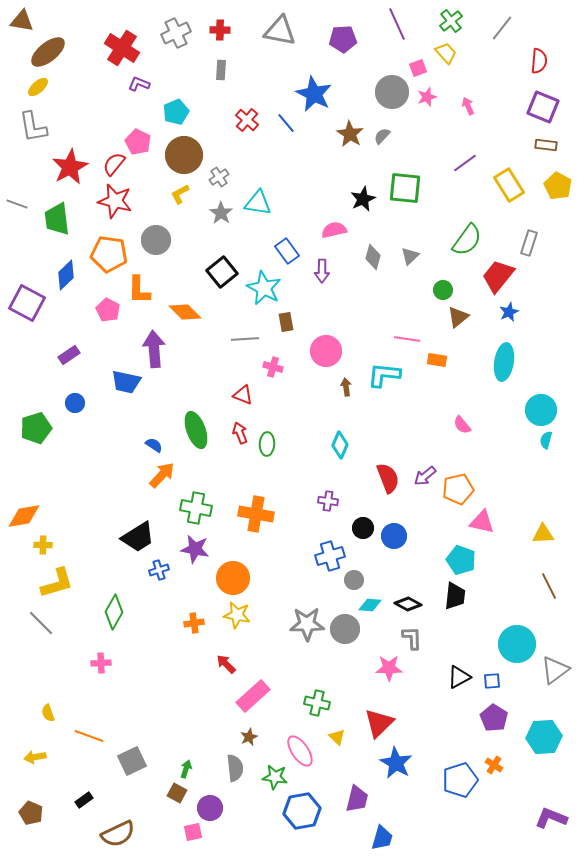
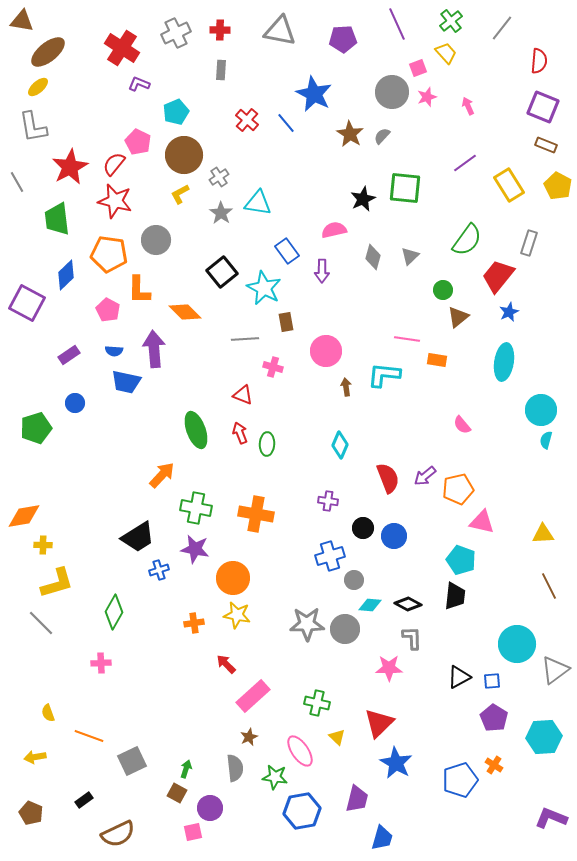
brown rectangle at (546, 145): rotated 15 degrees clockwise
gray line at (17, 204): moved 22 px up; rotated 40 degrees clockwise
blue semicircle at (154, 445): moved 40 px left, 94 px up; rotated 150 degrees clockwise
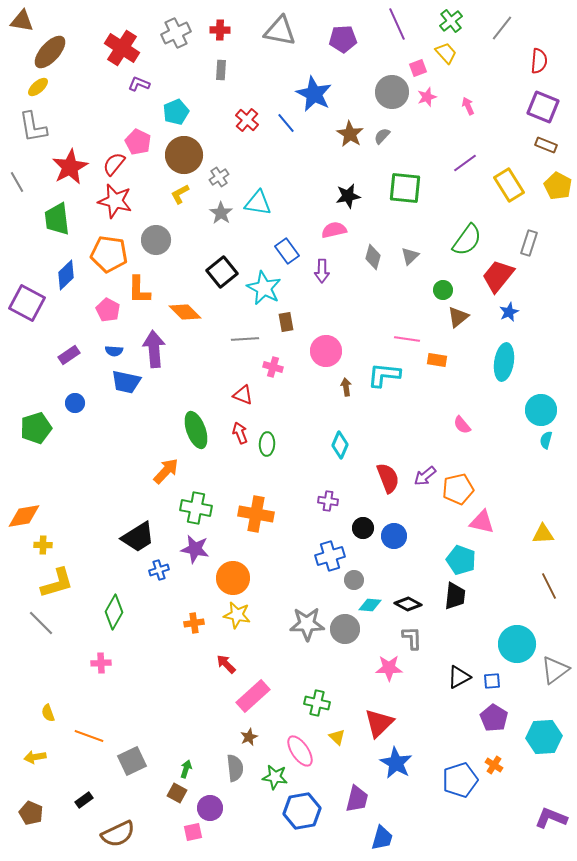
brown ellipse at (48, 52): moved 2 px right; rotated 9 degrees counterclockwise
black star at (363, 199): moved 15 px left, 3 px up; rotated 15 degrees clockwise
orange arrow at (162, 475): moved 4 px right, 4 px up
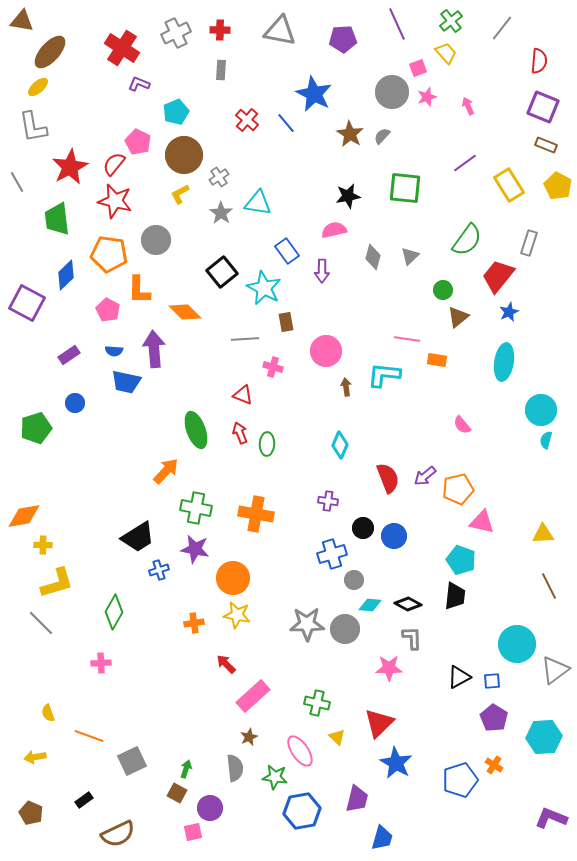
blue cross at (330, 556): moved 2 px right, 2 px up
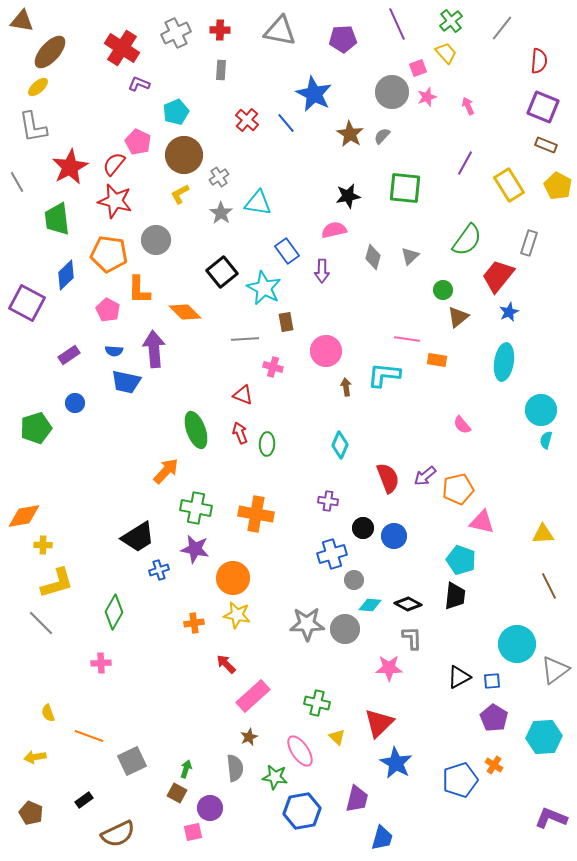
purple line at (465, 163): rotated 25 degrees counterclockwise
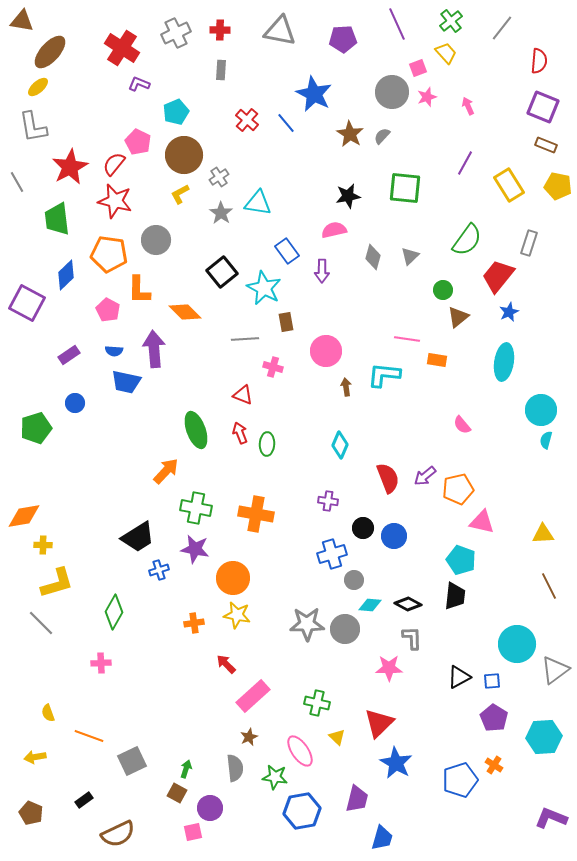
yellow pentagon at (558, 186): rotated 16 degrees counterclockwise
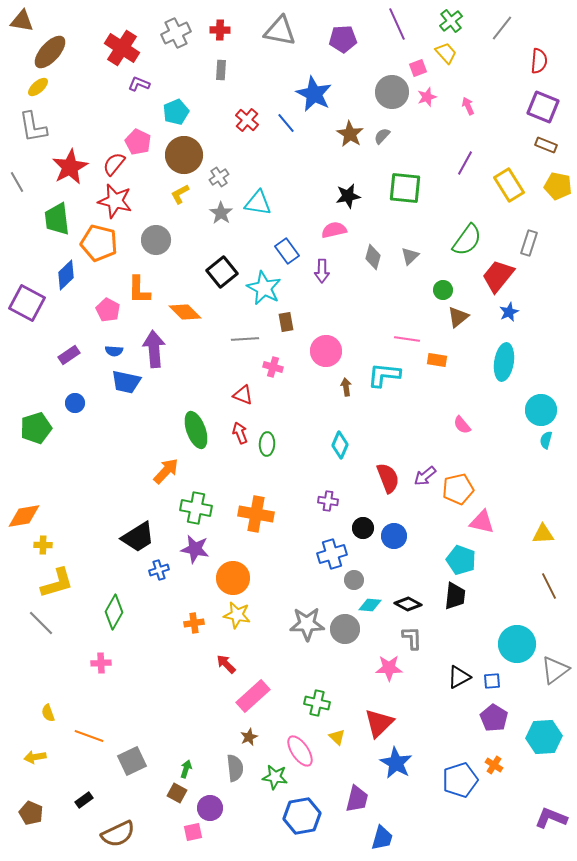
orange pentagon at (109, 254): moved 10 px left, 11 px up; rotated 6 degrees clockwise
blue hexagon at (302, 811): moved 5 px down
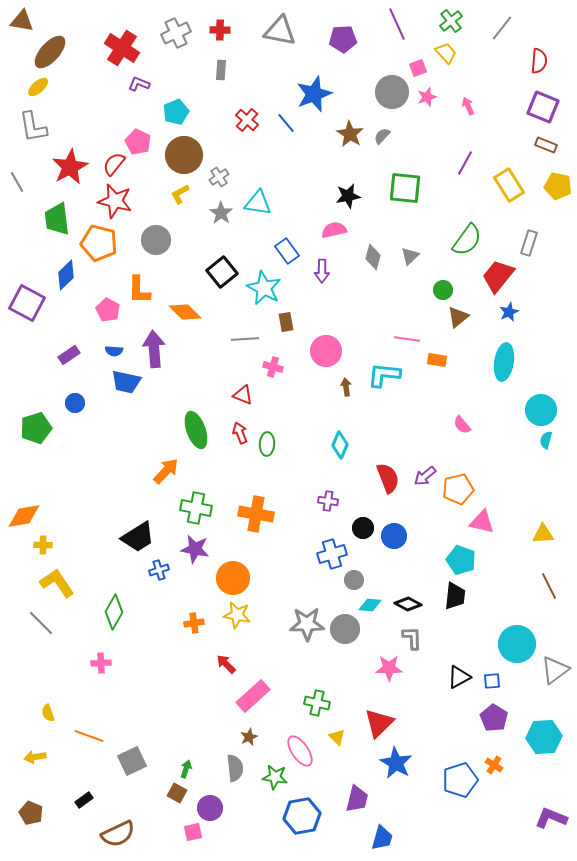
blue star at (314, 94): rotated 24 degrees clockwise
yellow L-shape at (57, 583): rotated 108 degrees counterclockwise
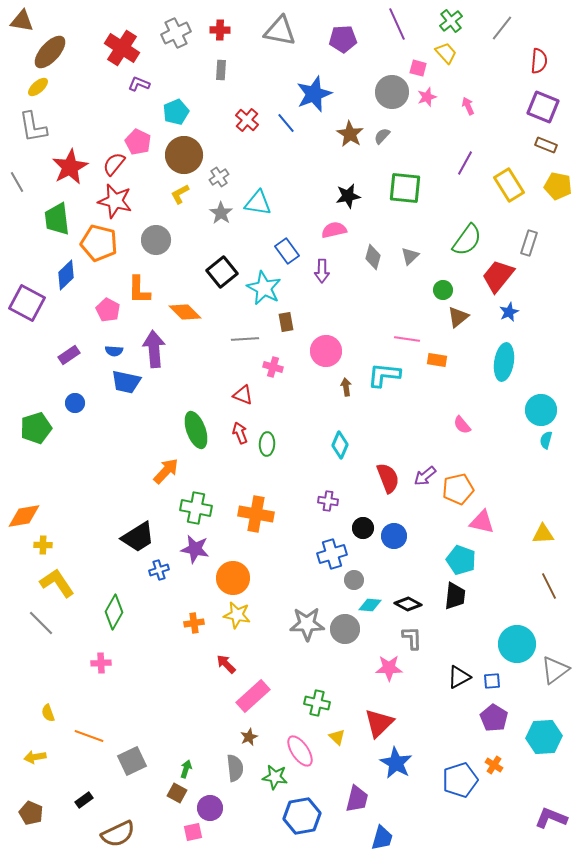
pink square at (418, 68): rotated 36 degrees clockwise
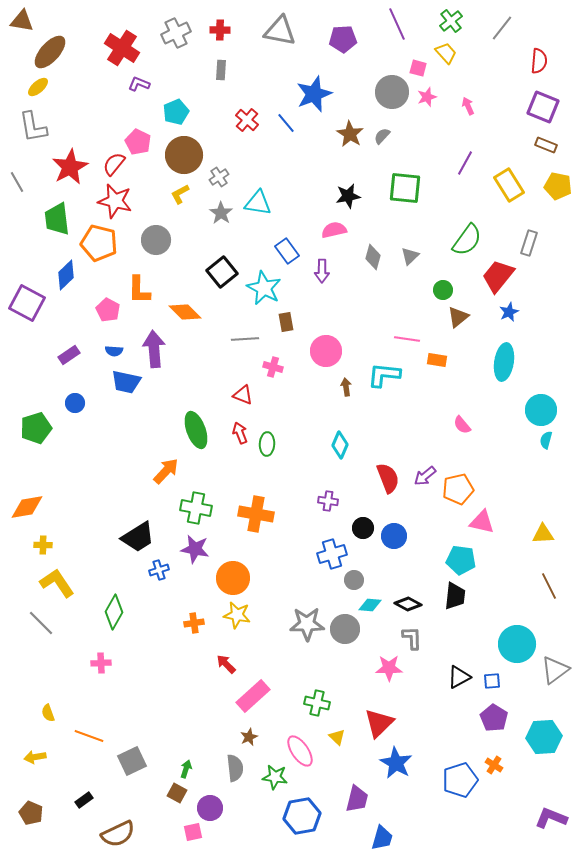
orange diamond at (24, 516): moved 3 px right, 9 px up
cyan pentagon at (461, 560): rotated 12 degrees counterclockwise
